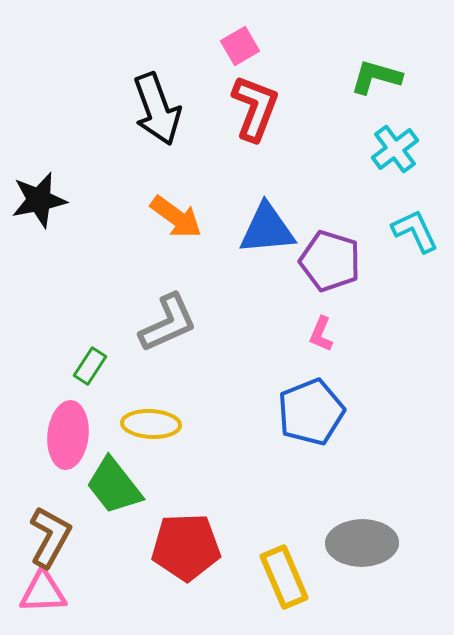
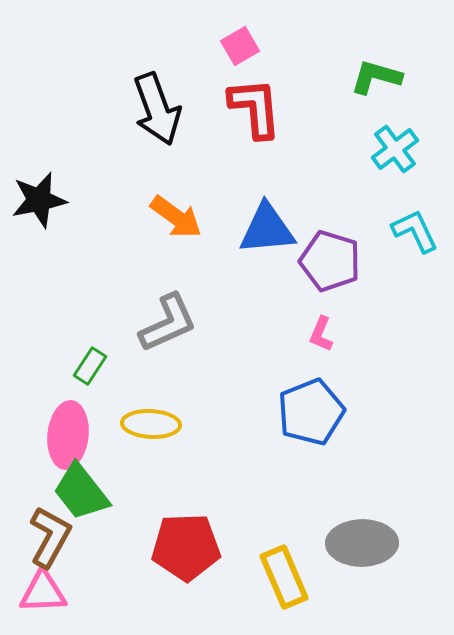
red L-shape: rotated 26 degrees counterclockwise
green trapezoid: moved 33 px left, 6 px down
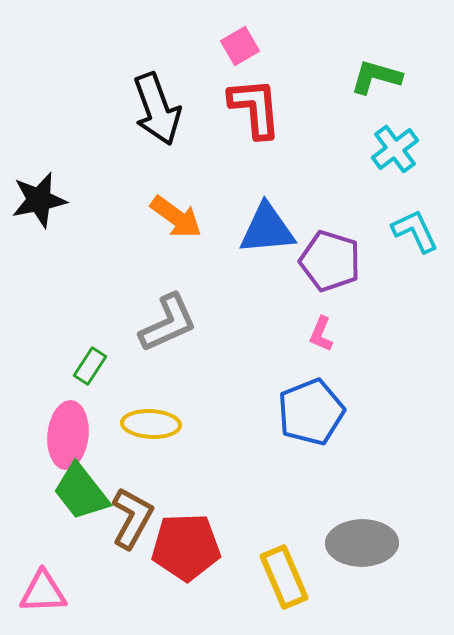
brown L-shape: moved 82 px right, 19 px up
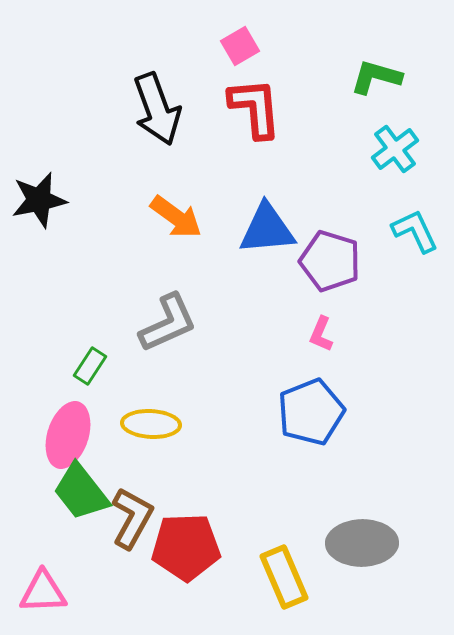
pink ellipse: rotated 12 degrees clockwise
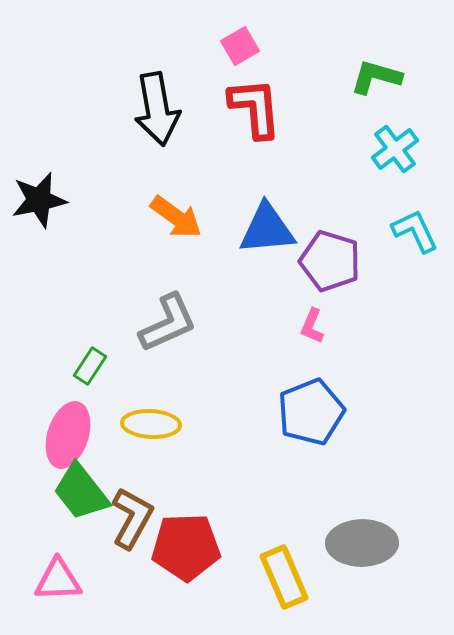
black arrow: rotated 10 degrees clockwise
pink L-shape: moved 9 px left, 8 px up
pink triangle: moved 15 px right, 12 px up
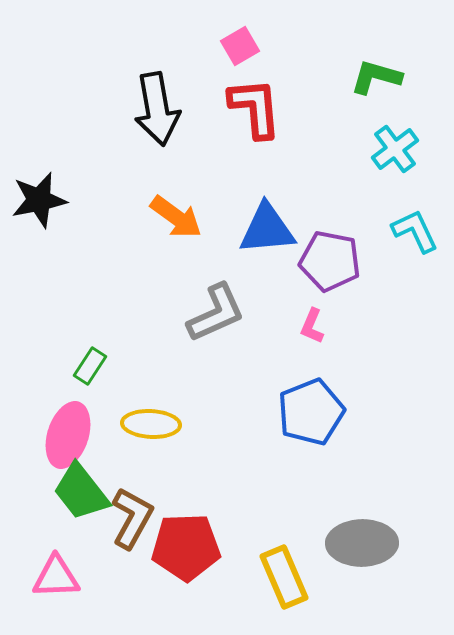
purple pentagon: rotated 6 degrees counterclockwise
gray L-shape: moved 48 px right, 10 px up
pink triangle: moved 2 px left, 3 px up
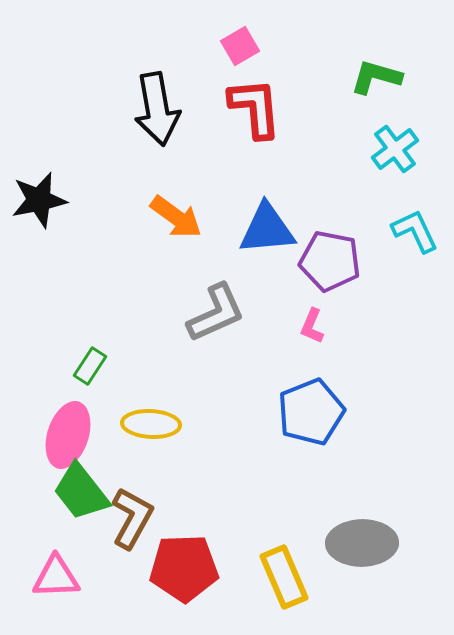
red pentagon: moved 2 px left, 21 px down
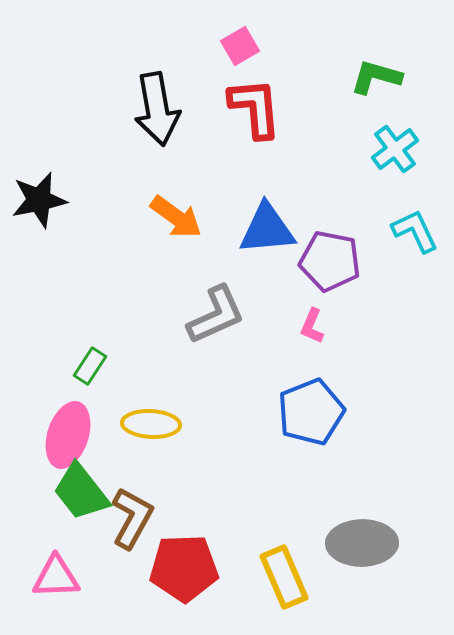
gray L-shape: moved 2 px down
